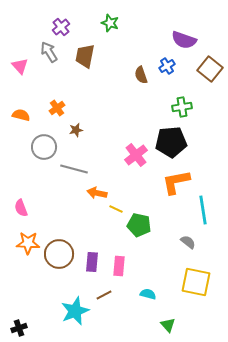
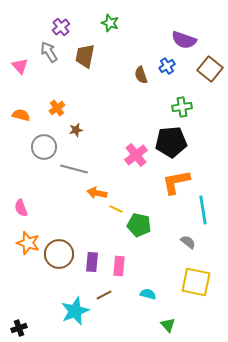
orange star: rotated 15 degrees clockwise
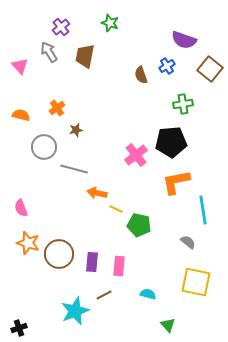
green cross: moved 1 px right, 3 px up
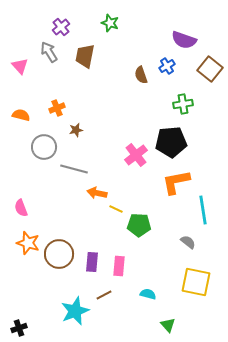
orange cross: rotated 14 degrees clockwise
green pentagon: rotated 10 degrees counterclockwise
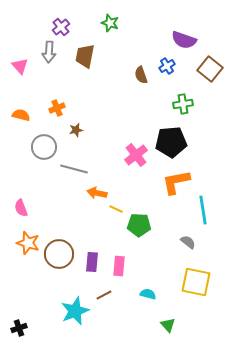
gray arrow: rotated 145 degrees counterclockwise
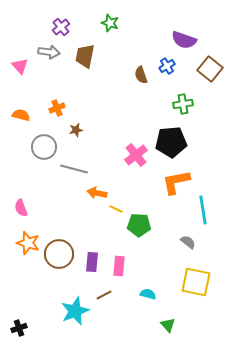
gray arrow: rotated 85 degrees counterclockwise
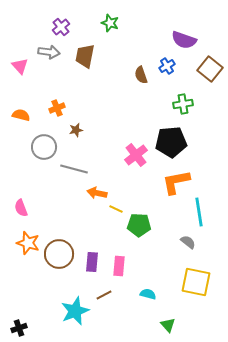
cyan line: moved 4 px left, 2 px down
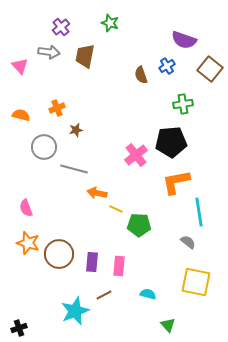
pink semicircle: moved 5 px right
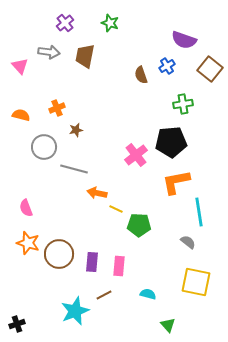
purple cross: moved 4 px right, 4 px up
black cross: moved 2 px left, 4 px up
